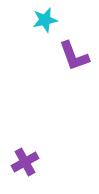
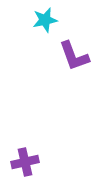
purple cross: rotated 16 degrees clockwise
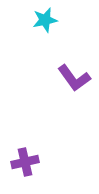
purple L-shape: moved 22 px down; rotated 16 degrees counterclockwise
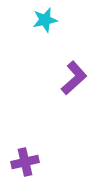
purple L-shape: rotated 96 degrees counterclockwise
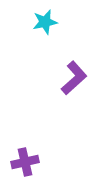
cyan star: moved 2 px down
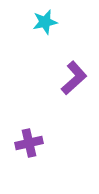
purple cross: moved 4 px right, 19 px up
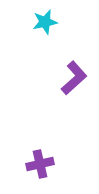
purple cross: moved 11 px right, 21 px down
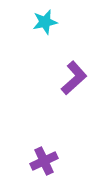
purple cross: moved 4 px right, 3 px up; rotated 12 degrees counterclockwise
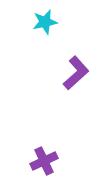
purple L-shape: moved 2 px right, 5 px up
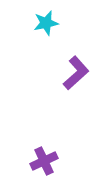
cyan star: moved 1 px right, 1 px down
